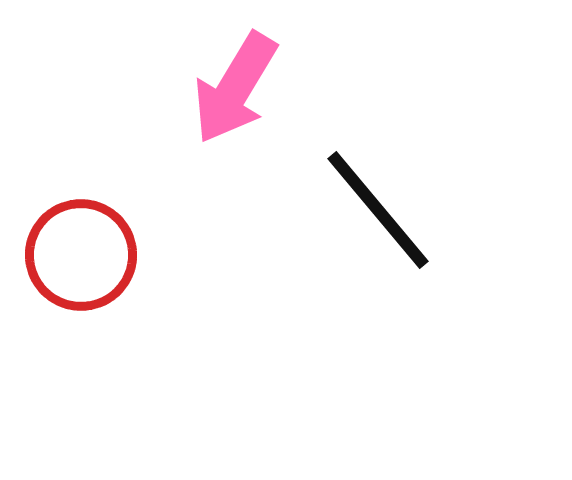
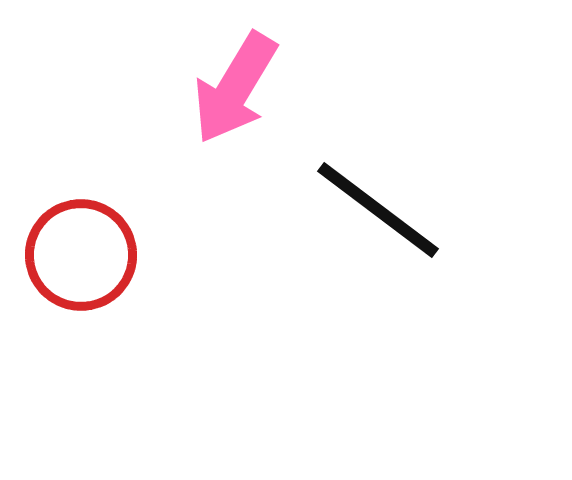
black line: rotated 13 degrees counterclockwise
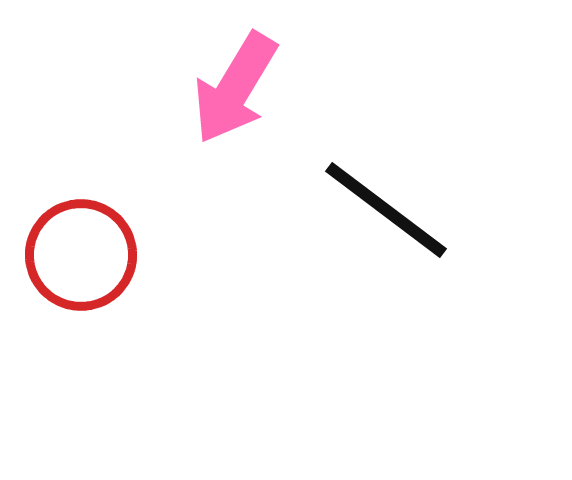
black line: moved 8 px right
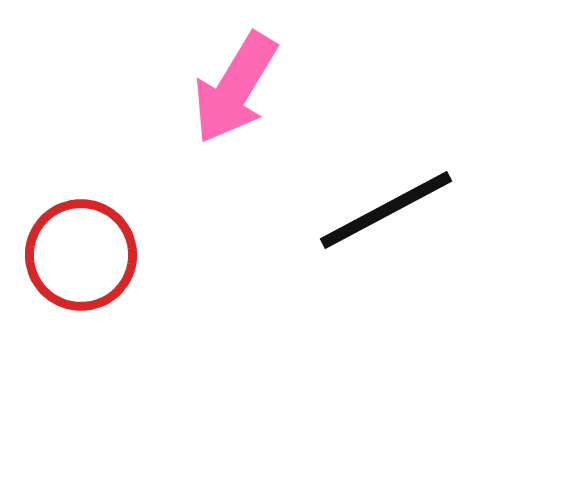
black line: rotated 65 degrees counterclockwise
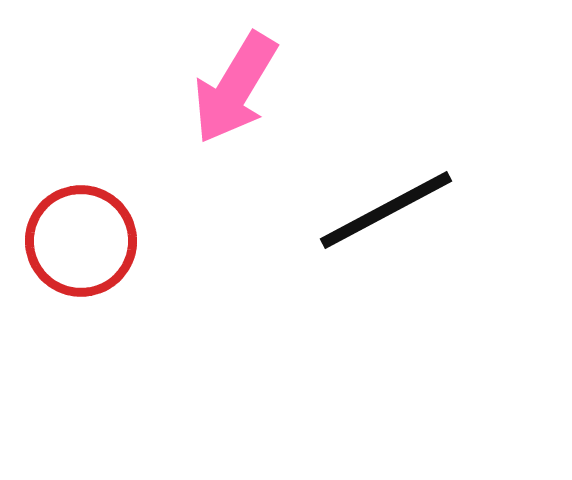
red circle: moved 14 px up
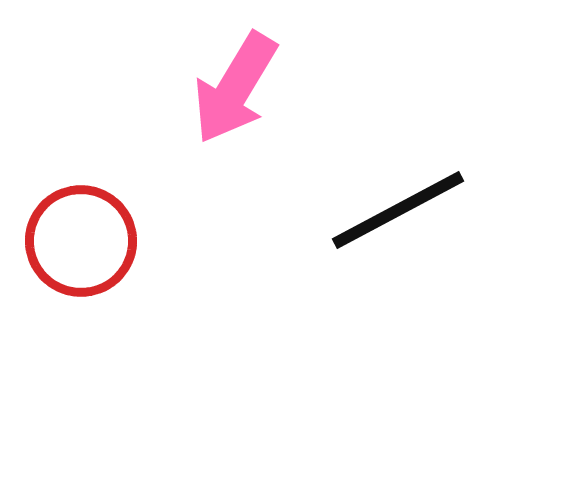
black line: moved 12 px right
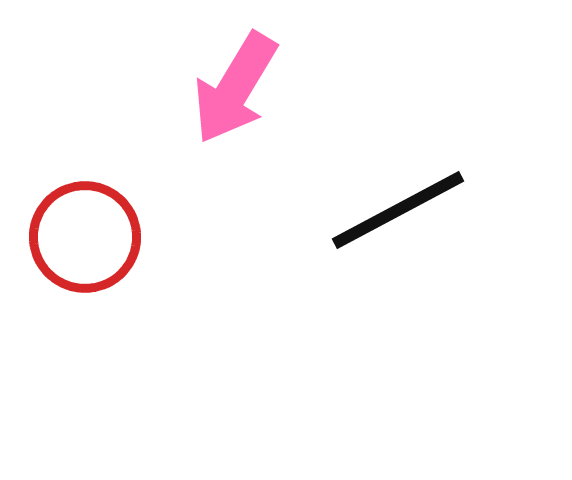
red circle: moved 4 px right, 4 px up
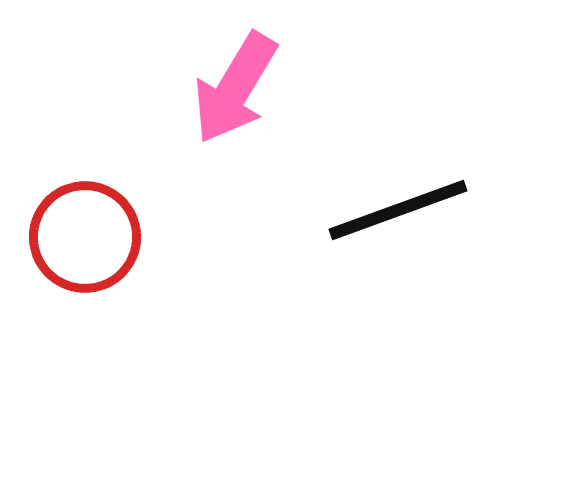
black line: rotated 8 degrees clockwise
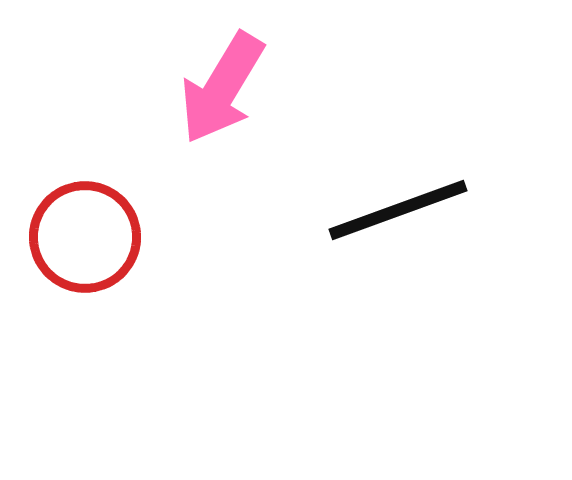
pink arrow: moved 13 px left
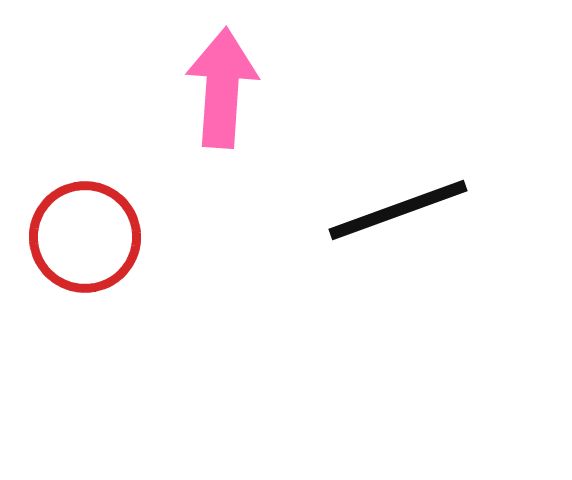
pink arrow: rotated 153 degrees clockwise
